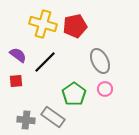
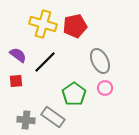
pink circle: moved 1 px up
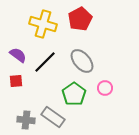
red pentagon: moved 5 px right, 7 px up; rotated 15 degrees counterclockwise
gray ellipse: moved 18 px left; rotated 15 degrees counterclockwise
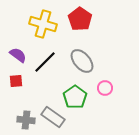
red pentagon: rotated 10 degrees counterclockwise
green pentagon: moved 1 px right, 3 px down
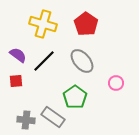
red pentagon: moved 6 px right, 5 px down
black line: moved 1 px left, 1 px up
pink circle: moved 11 px right, 5 px up
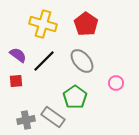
gray cross: rotated 18 degrees counterclockwise
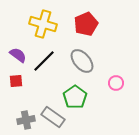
red pentagon: rotated 15 degrees clockwise
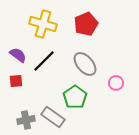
gray ellipse: moved 3 px right, 3 px down
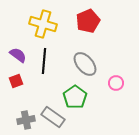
red pentagon: moved 2 px right, 3 px up
black line: rotated 40 degrees counterclockwise
red square: rotated 16 degrees counterclockwise
